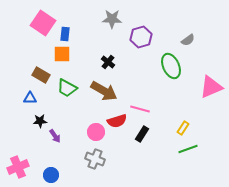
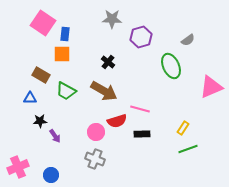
green trapezoid: moved 1 px left, 3 px down
black rectangle: rotated 56 degrees clockwise
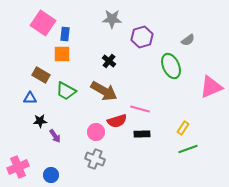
purple hexagon: moved 1 px right
black cross: moved 1 px right, 1 px up
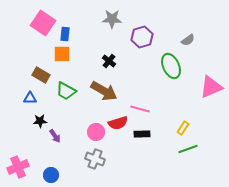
red semicircle: moved 1 px right, 2 px down
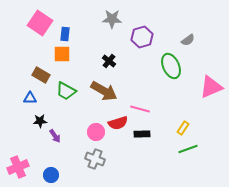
pink square: moved 3 px left
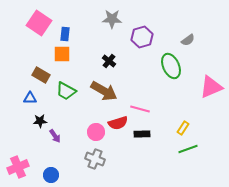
pink square: moved 1 px left
